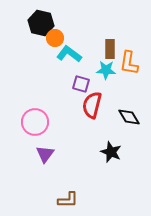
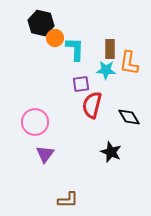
cyan L-shape: moved 6 px right, 5 px up; rotated 55 degrees clockwise
purple square: rotated 24 degrees counterclockwise
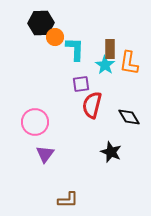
black hexagon: rotated 15 degrees counterclockwise
orange circle: moved 1 px up
cyan star: moved 1 px left, 5 px up; rotated 30 degrees clockwise
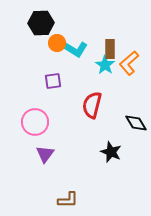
orange circle: moved 2 px right, 6 px down
cyan L-shape: rotated 120 degrees clockwise
orange L-shape: rotated 40 degrees clockwise
purple square: moved 28 px left, 3 px up
black diamond: moved 7 px right, 6 px down
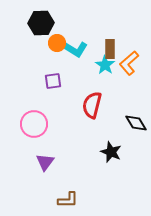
pink circle: moved 1 px left, 2 px down
purple triangle: moved 8 px down
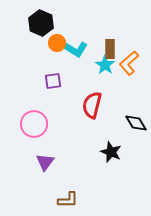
black hexagon: rotated 25 degrees clockwise
